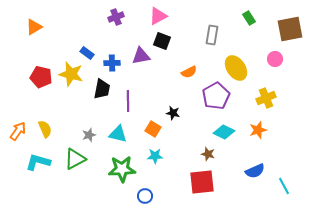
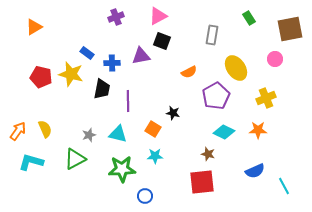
orange star: rotated 18 degrees clockwise
cyan L-shape: moved 7 px left
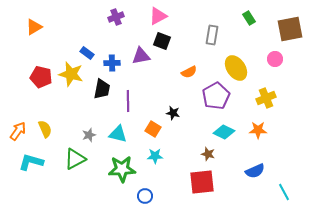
cyan line: moved 6 px down
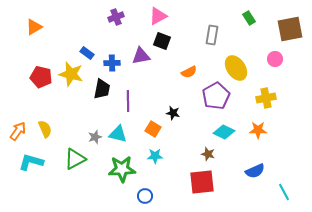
yellow cross: rotated 12 degrees clockwise
gray star: moved 6 px right, 2 px down
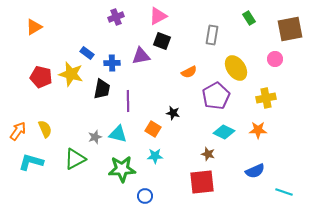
cyan line: rotated 42 degrees counterclockwise
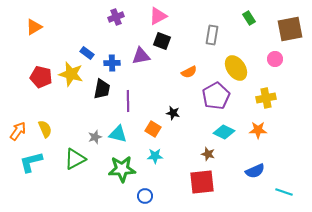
cyan L-shape: rotated 30 degrees counterclockwise
